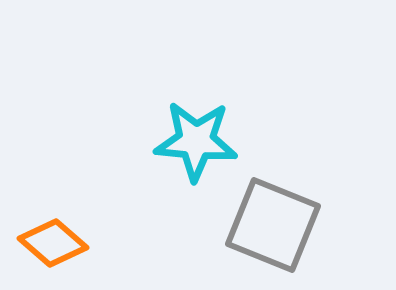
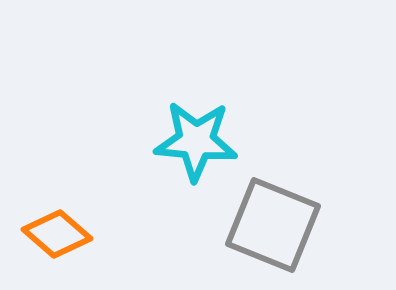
orange diamond: moved 4 px right, 9 px up
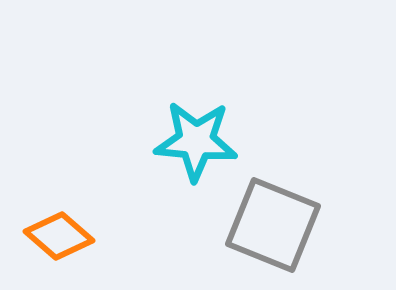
orange diamond: moved 2 px right, 2 px down
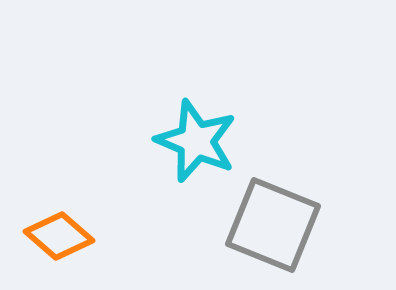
cyan star: rotated 18 degrees clockwise
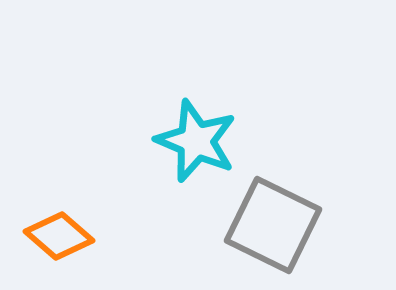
gray square: rotated 4 degrees clockwise
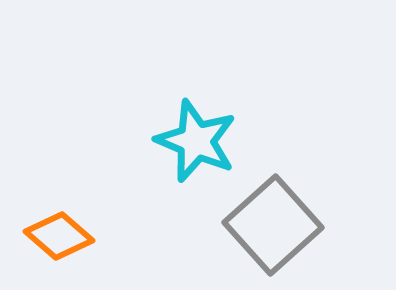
gray square: rotated 22 degrees clockwise
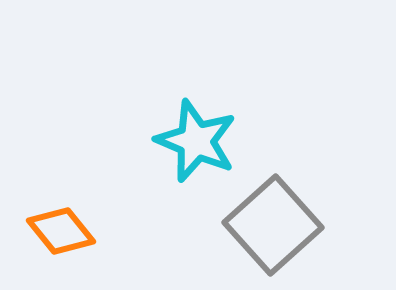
orange diamond: moved 2 px right, 5 px up; rotated 10 degrees clockwise
